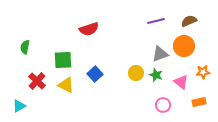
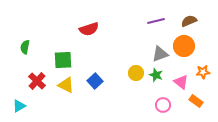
blue square: moved 7 px down
orange rectangle: moved 3 px left, 1 px up; rotated 48 degrees clockwise
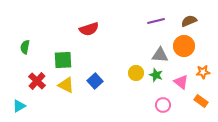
gray triangle: moved 1 px down; rotated 24 degrees clockwise
orange rectangle: moved 5 px right
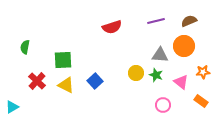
red semicircle: moved 23 px right, 2 px up
cyan triangle: moved 7 px left, 1 px down
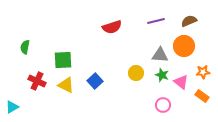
green star: moved 6 px right
red cross: rotated 18 degrees counterclockwise
orange rectangle: moved 1 px right, 5 px up
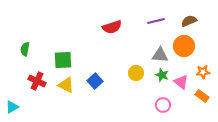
green semicircle: moved 2 px down
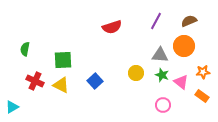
purple line: rotated 48 degrees counterclockwise
red cross: moved 2 px left
yellow triangle: moved 5 px left
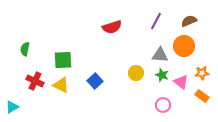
orange star: moved 1 px left, 1 px down
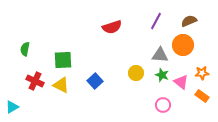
orange circle: moved 1 px left, 1 px up
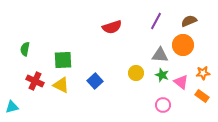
orange star: moved 1 px right
cyan triangle: rotated 16 degrees clockwise
